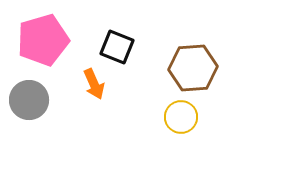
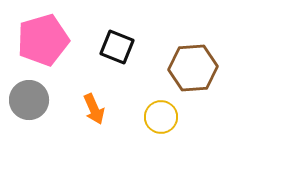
orange arrow: moved 25 px down
yellow circle: moved 20 px left
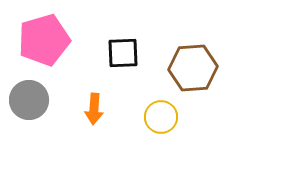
pink pentagon: moved 1 px right
black square: moved 6 px right, 6 px down; rotated 24 degrees counterclockwise
orange arrow: rotated 28 degrees clockwise
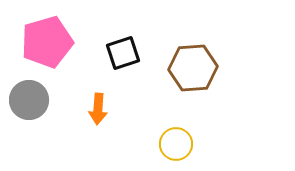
pink pentagon: moved 3 px right, 2 px down
black square: rotated 16 degrees counterclockwise
orange arrow: moved 4 px right
yellow circle: moved 15 px right, 27 px down
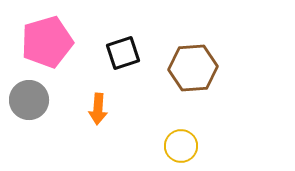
yellow circle: moved 5 px right, 2 px down
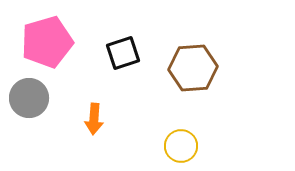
gray circle: moved 2 px up
orange arrow: moved 4 px left, 10 px down
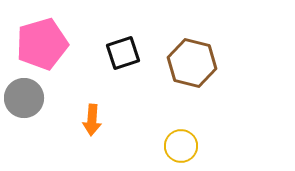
pink pentagon: moved 5 px left, 2 px down
brown hexagon: moved 1 px left, 5 px up; rotated 18 degrees clockwise
gray circle: moved 5 px left
orange arrow: moved 2 px left, 1 px down
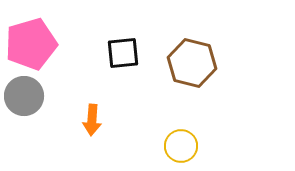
pink pentagon: moved 11 px left
black square: rotated 12 degrees clockwise
gray circle: moved 2 px up
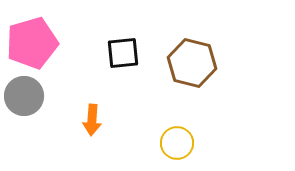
pink pentagon: moved 1 px right, 1 px up
yellow circle: moved 4 px left, 3 px up
